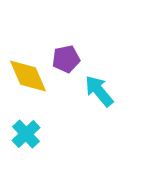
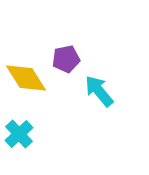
yellow diamond: moved 2 px left, 2 px down; rotated 9 degrees counterclockwise
cyan cross: moved 7 px left
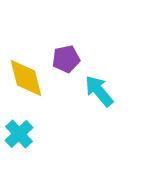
yellow diamond: rotated 18 degrees clockwise
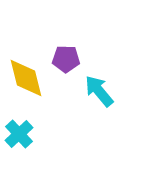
purple pentagon: rotated 12 degrees clockwise
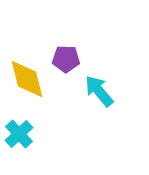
yellow diamond: moved 1 px right, 1 px down
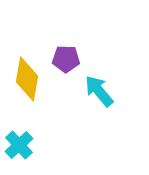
yellow diamond: rotated 24 degrees clockwise
cyan cross: moved 11 px down
